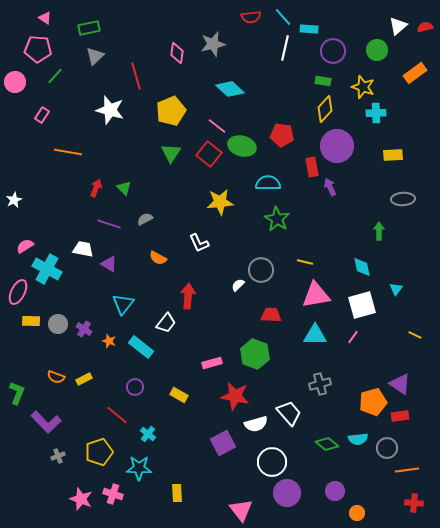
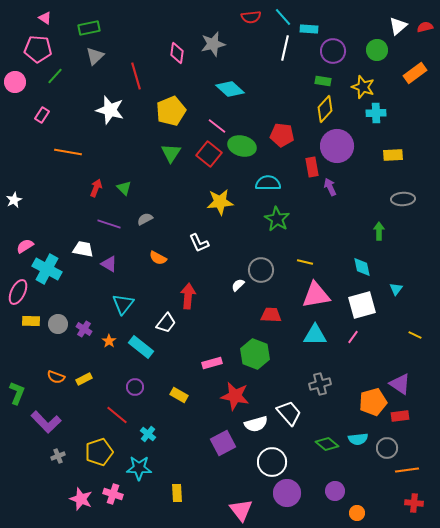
orange star at (109, 341): rotated 16 degrees clockwise
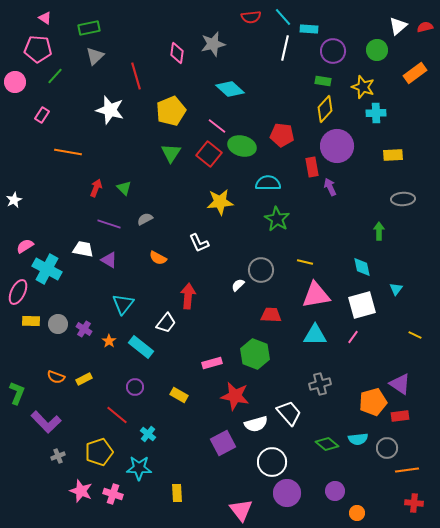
purple triangle at (109, 264): moved 4 px up
pink star at (81, 499): moved 8 px up
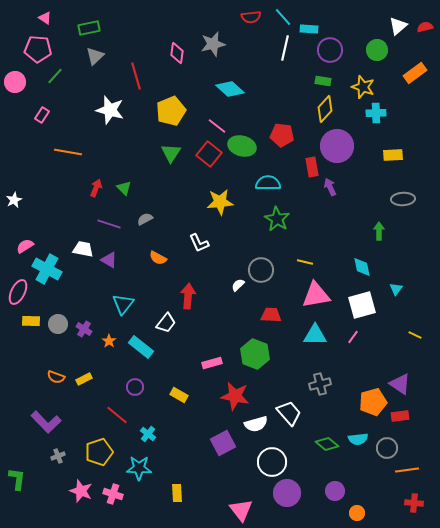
purple circle at (333, 51): moved 3 px left, 1 px up
green L-shape at (17, 393): moved 86 px down; rotated 15 degrees counterclockwise
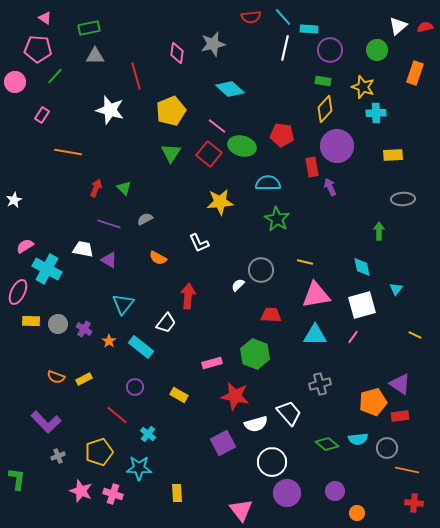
gray triangle at (95, 56): rotated 42 degrees clockwise
orange rectangle at (415, 73): rotated 35 degrees counterclockwise
orange line at (407, 470): rotated 20 degrees clockwise
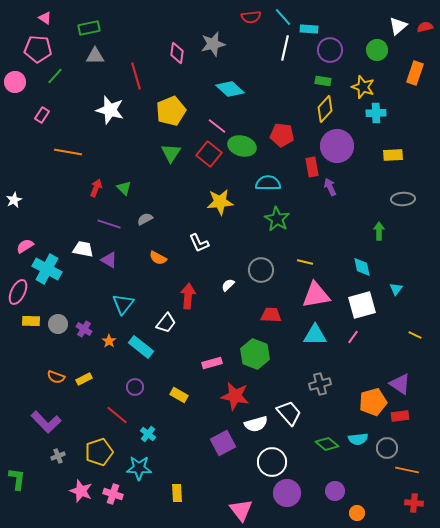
white semicircle at (238, 285): moved 10 px left
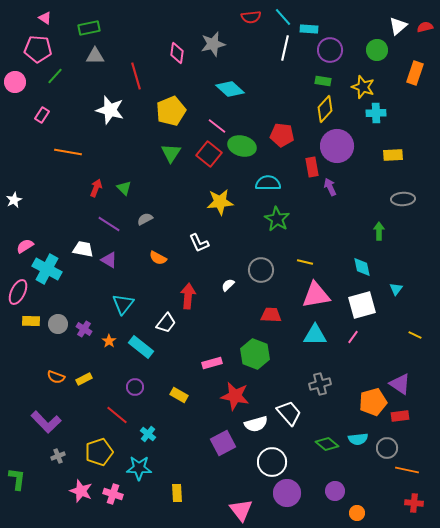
purple line at (109, 224): rotated 15 degrees clockwise
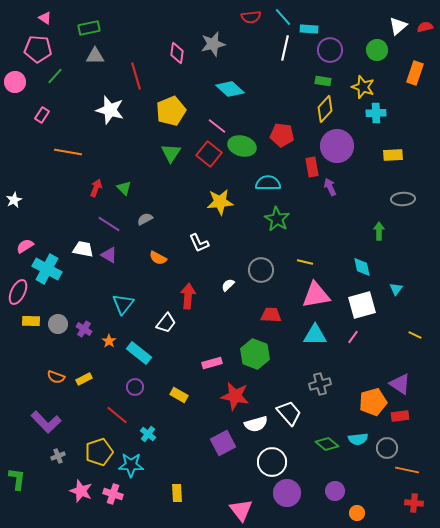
purple triangle at (109, 260): moved 5 px up
cyan rectangle at (141, 347): moved 2 px left, 6 px down
cyan star at (139, 468): moved 8 px left, 3 px up
